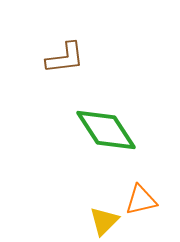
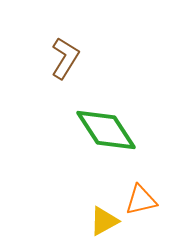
brown L-shape: rotated 51 degrees counterclockwise
yellow triangle: rotated 16 degrees clockwise
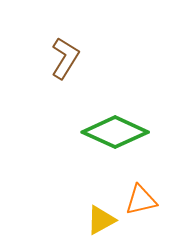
green diamond: moved 9 px right, 2 px down; rotated 32 degrees counterclockwise
yellow triangle: moved 3 px left, 1 px up
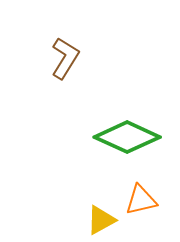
green diamond: moved 12 px right, 5 px down
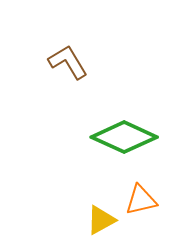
brown L-shape: moved 3 px right, 4 px down; rotated 63 degrees counterclockwise
green diamond: moved 3 px left
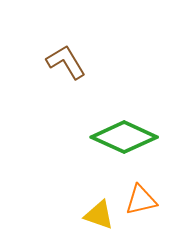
brown L-shape: moved 2 px left
yellow triangle: moved 2 px left, 5 px up; rotated 48 degrees clockwise
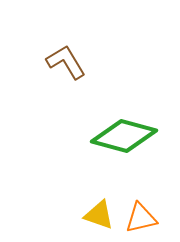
green diamond: moved 1 px up; rotated 10 degrees counterclockwise
orange triangle: moved 18 px down
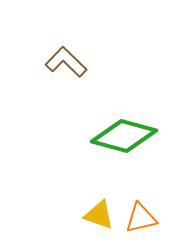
brown L-shape: rotated 15 degrees counterclockwise
